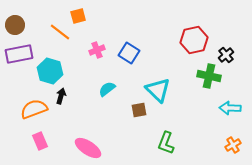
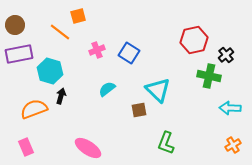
pink rectangle: moved 14 px left, 6 px down
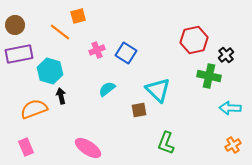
blue square: moved 3 px left
black arrow: rotated 28 degrees counterclockwise
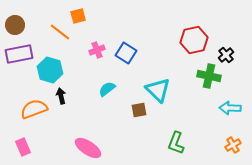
cyan hexagon: moved 1 px up
green L-shape: moved 10 px right
pink rectangle: moved 3 px left
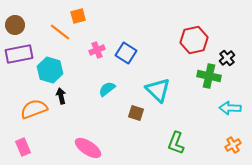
black cross: moved 1 px right, 3 px down
brown square: moved 3 px left, 3 px down; rotated 28 degrees clockwise
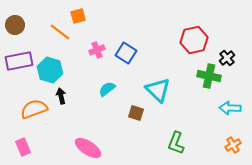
purple rectangle: moved 7 px down
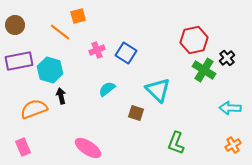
green cross: moved 5 px left, 6 px up; rotated 20 degrees clockwise
